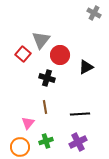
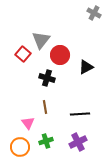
pink triangle: rotated 16 degrees counterclockwise
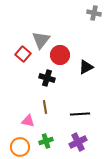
gray cross: rotated 16 degrees counterclockwise
pink triangle: moved 2 px up; rotated 40 degrees counterclockwise
